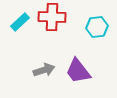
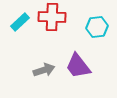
purple trapezoid: moved 5 px up
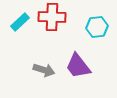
gray arrow: rotated 35 degrees clockwise
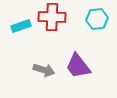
cyan rectangle: moved 1 px right, 4 px down; rotated 24 degrees clockwise
cyan hexagon: moved 8 px up
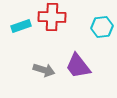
cyan hexagon: moved 5 px right, 8 px down
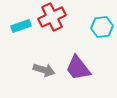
red cross: rotated 28 degrees counterclockwise
purple trapezoid: moved 2 px down
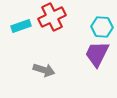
cyan hexagon: rotated 10 degrees clockwise
purple trapezoid: moved 19 px right, 14 px up; rotated 64 degrees clockwise
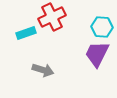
cyan rectangle: moved 5 px right, 7 px down
gray arrow: moved 1 px left
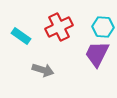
red cross: moved 7 px right, 10 px down
cyan hexagon: moved 1 px right
cyan rectangle: moved 5 px left, 3 px down; rotated 54 degrees clockwise
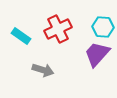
red cross: moved 1 px left, 2 px down
purple trapezoid: rotated 16 degrees clockwise
